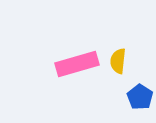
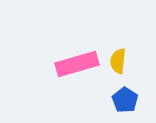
blue pentagon: moved 15 px left, 3 px down
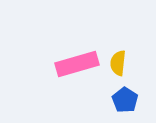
yellow semicircle: moved 2 px down
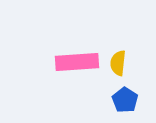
pink rectangle: moved 2 px up; rotated 12 degrees clockwise
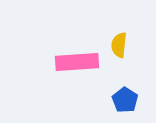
yellow semicircle: moved 1 px right, 18 px up
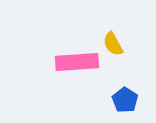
yellow semicircle: moved 6 px left, 1 px up; rotated 35 degrees counterclockwise
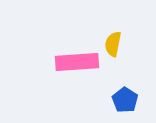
yellow semicircle: rotated 40 degrees clockwise
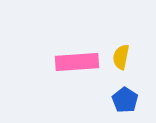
yellow semicircle: moved 8 px right, 13 px down
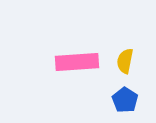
yellow semicircle: moved 4 px right, 4 px down
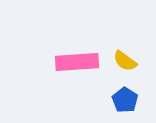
yellow semicircle: rotated 65 degrees counterclockwise
